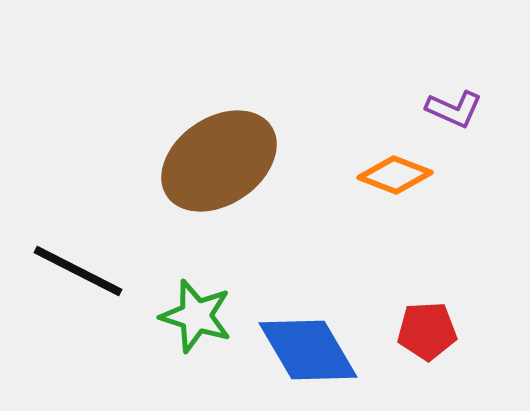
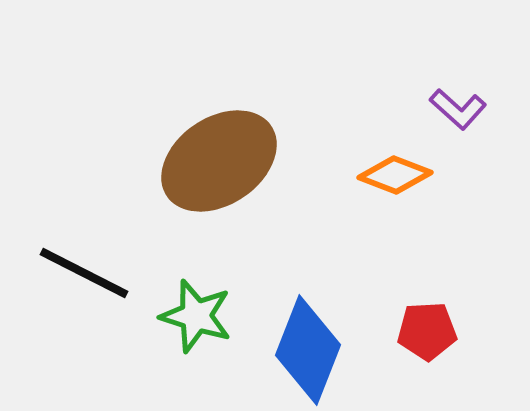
purple L-shape: moved 4 px right; rotated 18 degrees clockwise
black line: moved 6 px right, 2 px down
blue diamond: rotated 52 degrees clockwise
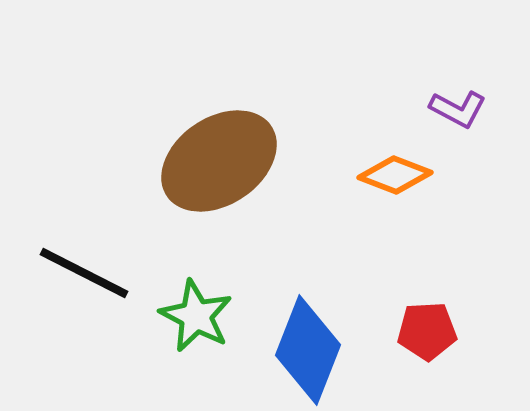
purple L-shape: rotated 14 degrees counterclockwise
green star: rotated 10 degrees clockwise
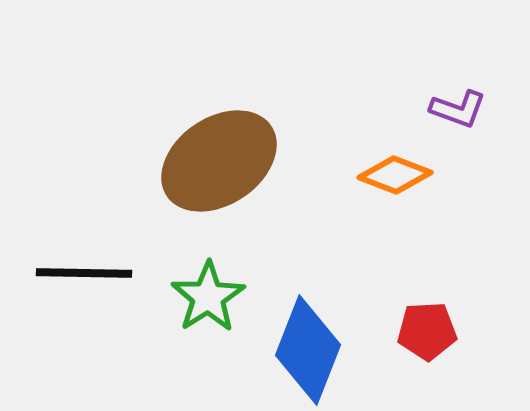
purple L-shape: rotated 8 degrees counterclockwise
black line: rotated 26 degrees counterclockwise
green star: moved 12 px right, 19 px up; rotated 12 degrees clockwise
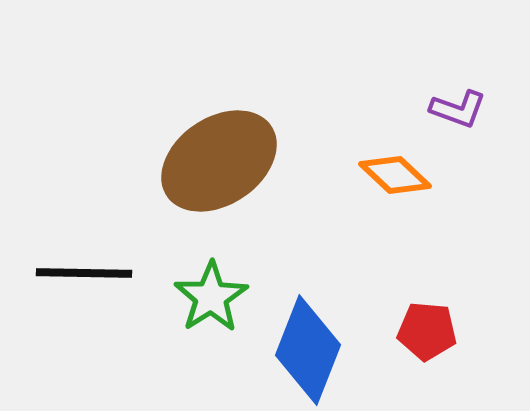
orange diamond: rotated 22 degrees clockwise
green star: moved 3 px right
red pentagon: rotated 8 degrees clockwise
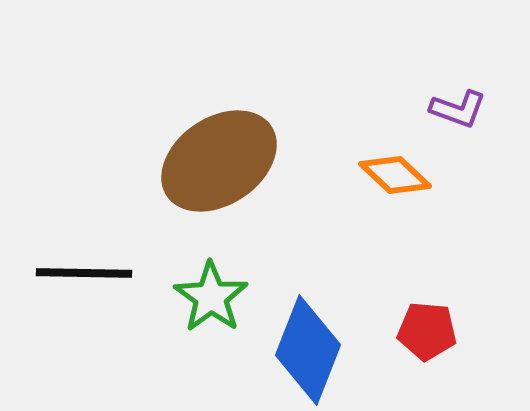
green star: rotated 4 degrees counterclockwise
